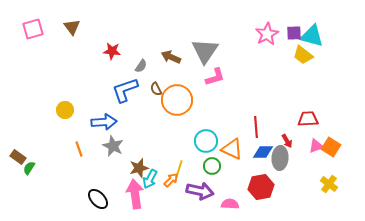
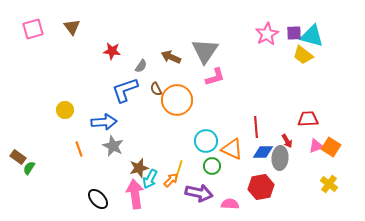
purple arrow: moved 1 px left, 2 px down
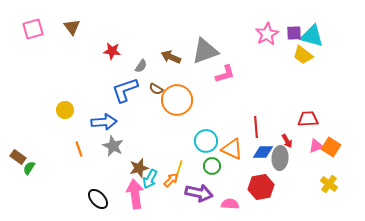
gray triangle: rotated 36 degrees clockwise
pink L-shape: moved 10 px right, 3 px up
brown semicircle: rotated 32 degrees counterclockwise
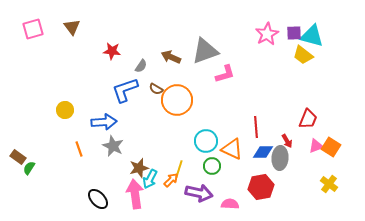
red trapezoid: rotated 115 degrees clockwise
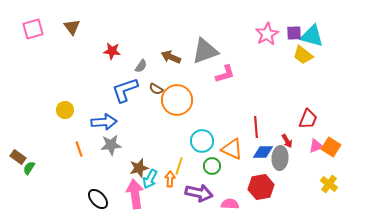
cyan circle: moved 4 px left
gray star: moved 2 px left, 1 px up; rotated 30 degrees counterclockwise
yellow line: moved 3 px up
orange arrow: moved 1 px left, 1 px up; rotated 42 degrees counterclockwise
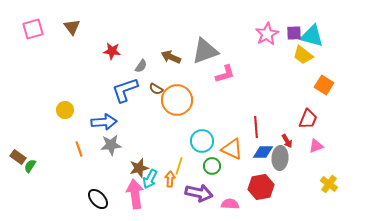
orange square: moved 7 px left, 62 px up
green semicircle: moved 1 px right, 2 px up
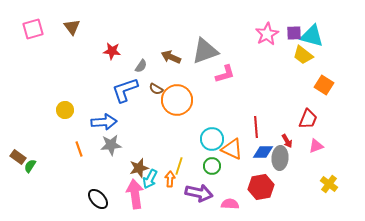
cyan circle: moved 10 px right, 2 px up
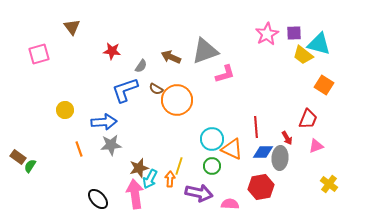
pink square: moved 6 px right, 25 px down
cyan triangle: moved 7 px right, 8 px down
red arrow: moved 3 px up
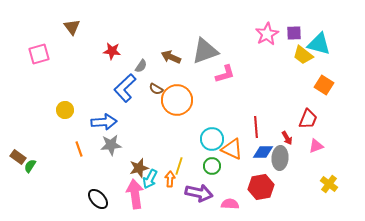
blue L-shape: moved 2 px up; rotated 24 degrees counterclockwise
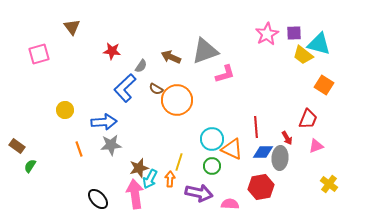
brown rectangle: moved 1 px left, 11 px up
yellow line: moved 4 px up
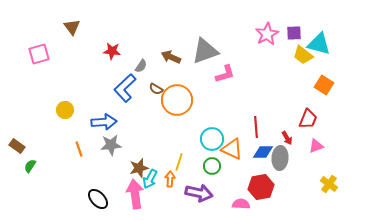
pink semicircle: moved 11 px right
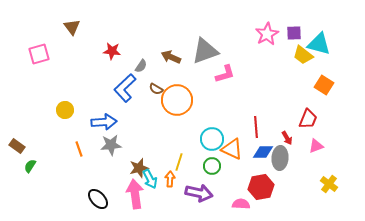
cyan arrow: rotated 54 degrees counterclockwise
